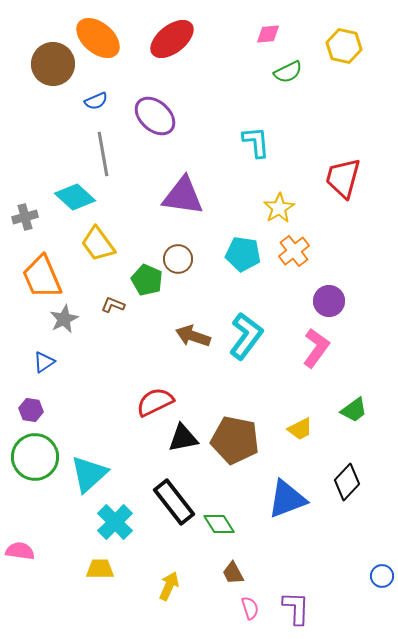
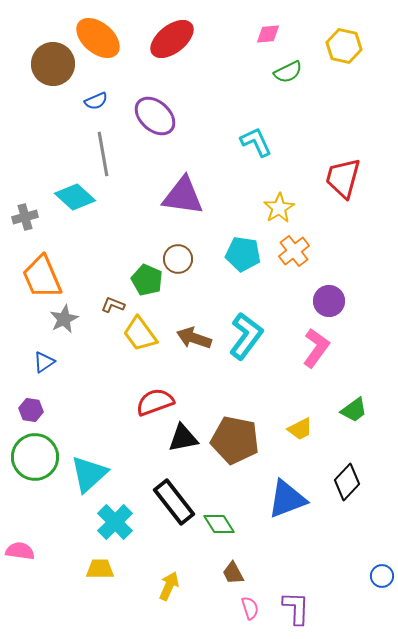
cyan L-shape at (256, 142): rotated 20 degrees counterclockwise
yellow trapezoid at (98, 244): moved 42 px right, 90 px down
brown arrow at (193, 336): moved 1 px right, 2 px down
red semicircle at (155, 402): rotated 6 degrees clockwise
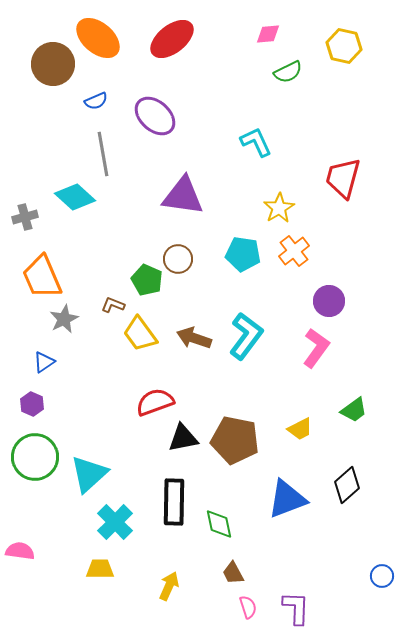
purple hexagon at (31, 410): moved 1 px right, 6 px up; rotated 15 degrees clockwise
black diamond at (347, 482): moved 3 px down; rotated 6 degrees clockwise
black rectangle at (174, 502): rotated 39 degrees clockwise
green diamond at (219, 524): rotated 20 degrees clockwise
pink semicircle at (250, 608): moved 2 px left, 1 px up
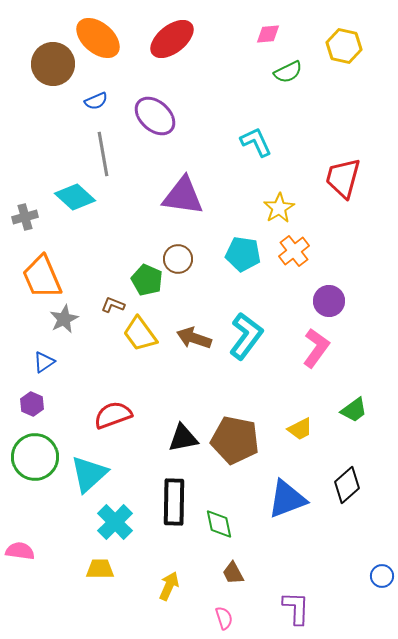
red semicircle at (155, 402): moved 42 px left, 13 px down
pink semicircle at (248, 607): moved 24 px left, 11 px down
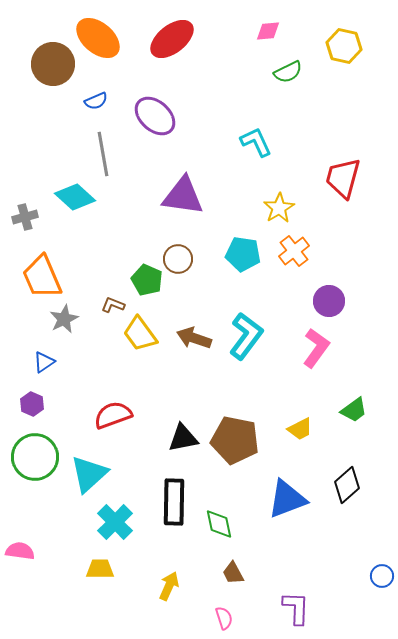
pink diamond at (268, 34): moved 3 px up
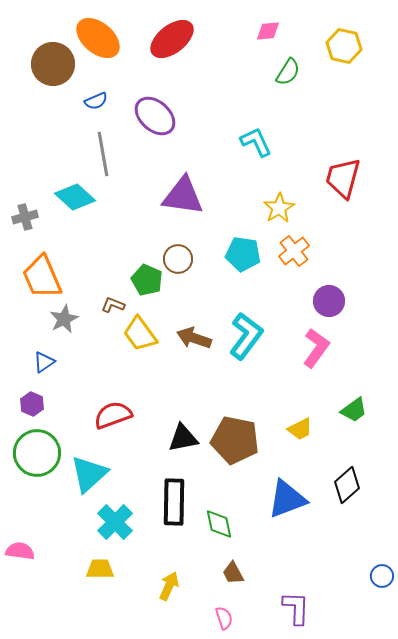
green semicircle at (288, 72): rotated 32 degrees counterclockwise
green circle at (35, 457): moved 2 px right, 4 px up
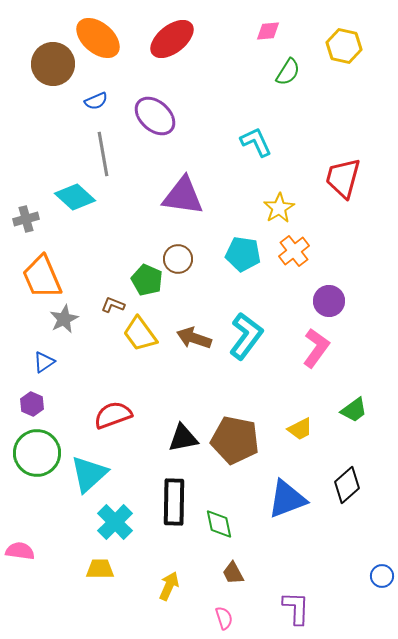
gray cross at (25, 217): moved 1 px right, 2 px down
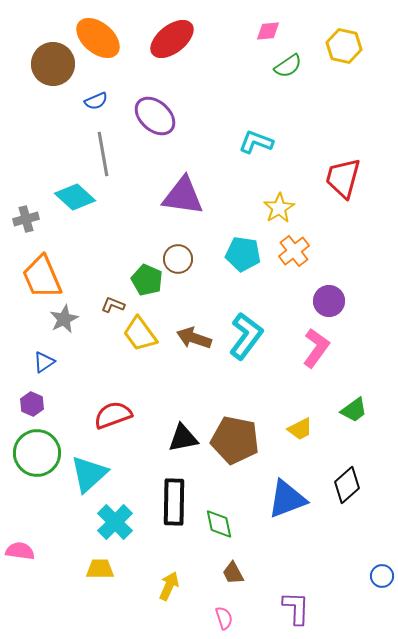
green semicircle at (288, 72): moved 6 px up; rotated 24 degrees clockwise
cyan L-shape at (256, 142): rotated 44 degrees counterclockwise
